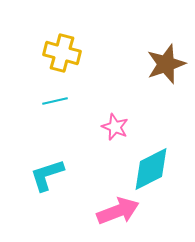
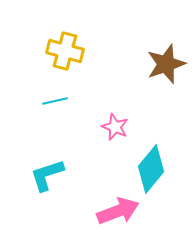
yellow cross: moved 3 px right, 2 px up
cyan diamond: rotated 24 degrees counterclockwise
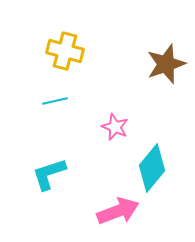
cyan diamond: moved 1 px right, 1 px up
cyan L-shape: moved 2 px right, 1 px up
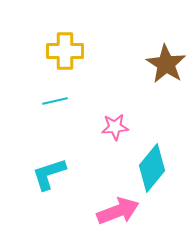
yellow cross: rotated 15 degrees counterclockwise
brown star: rotated 21 degrees counterclockwise
pink star: rotated 28 degrees counterclockwise
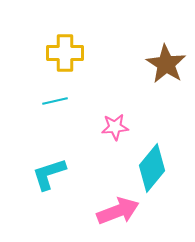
yellow cross: moved 2 px down
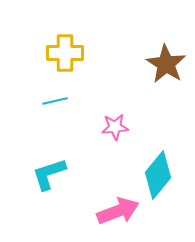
cyan diamond: moved 6 px right, 7 px down
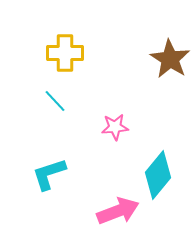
brown star: moved 4 px right, 5 px up
cyan line: rotated 60 degrees clockwise
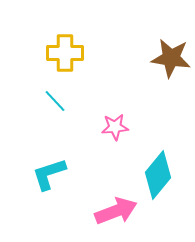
brown star: moved 1 px right, 1 px up; rotated 24 degrees counterclockwise
pink arrow: moved 2 px left
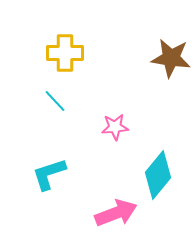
pink arrow: moved 2 px down
